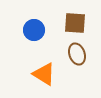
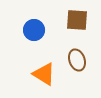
brown square: moved 2 px right, 3 px up
brown ellipse: moved 6 px down
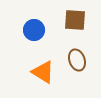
brown square: moved 2 px left
orange triangle: moved 1 px left, 2 px up
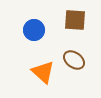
brown ellipse: moved 3 px left; rotated 35 degrees counterclockwise
orange triangle: rotated 10 degrees clockwise
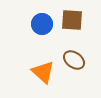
brown square: moved 3 px left
blue circle: moved 8 px right, 6 px up
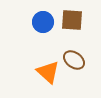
blue circle: moved 1 px right, 2 px up
orange triangle: moved 5 px right
